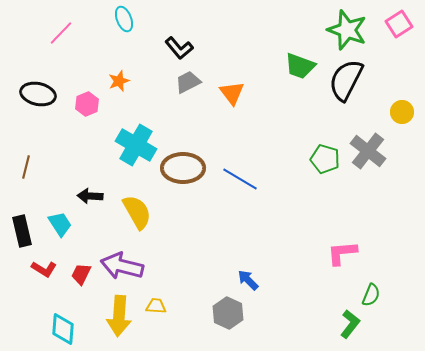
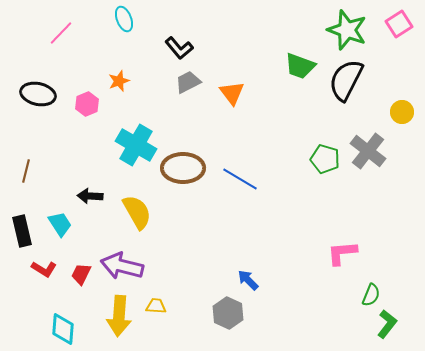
brown line: moved 4 px down
green L-shape: moved 37 px right
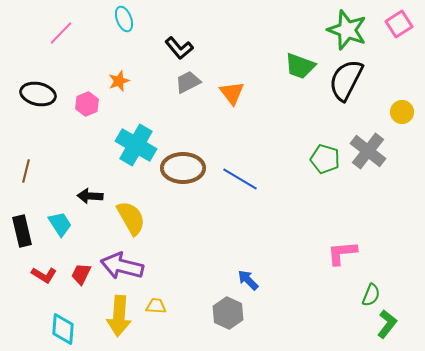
yellow semicircle: moved 6 px left, 6 px down
red L-shape: moved 6 px down
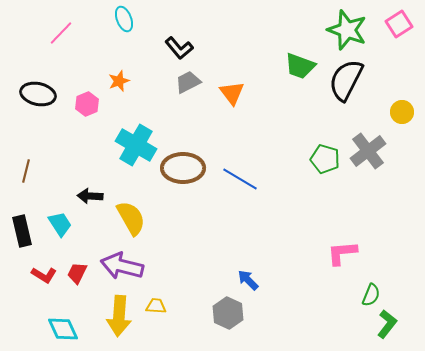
gray cross: rotated 15 degrees clockwise
red trapezoid: moved 4 px left, 1 px up
cyan diamond: rotated 28 degrees counterclockwise
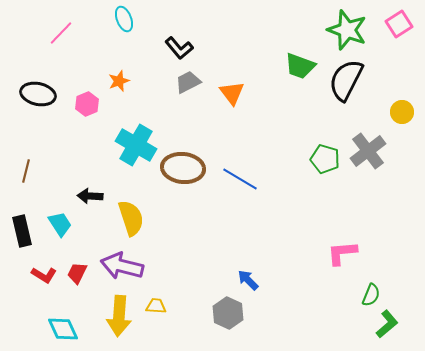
brown ellipse: rotated 6 degrees clockwise
yellow semicircle: rotated 12 degrees clockwise
green L-shape: rotated 12 degrees clockwise
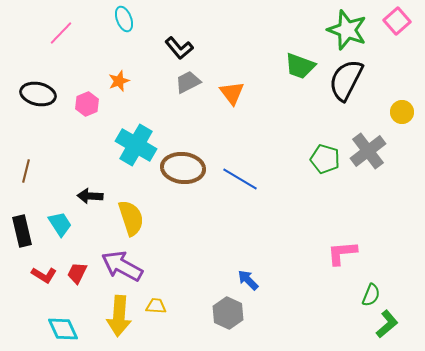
pink square: moved 2 px left, 3 px up; rotated 8 degrees counterclockwise
purple arrow: rotated 15 degrees clockwise
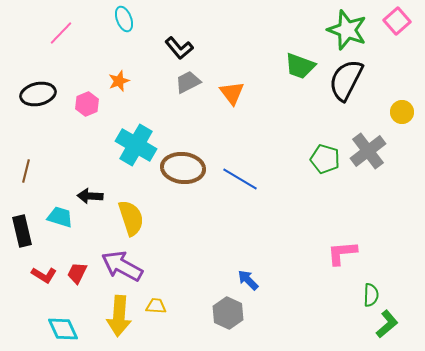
black ellipse: rotated 24 degrees counterclockwise
cyan trapezoid: moved 7 px up; rotated 40 degrees counterclockwise
green semicircle: rotated 20 degrees counterclockwise
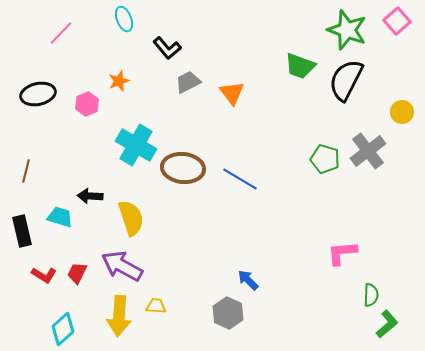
black L-shape: moved 12 px left
cyan diamond: rotated 72 degrees clockwise
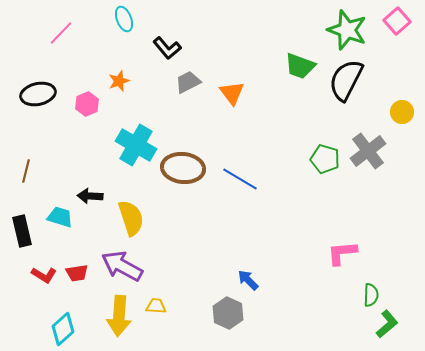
red trapezoid: rotated 125 degrees counterclockwise
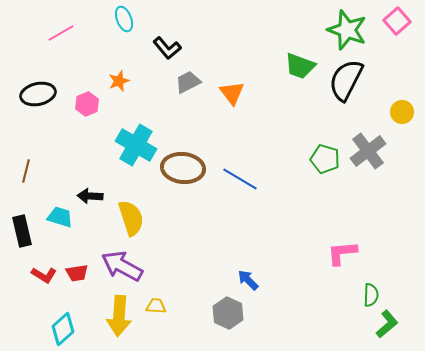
pink line: rotated 16 degrees clockwise
